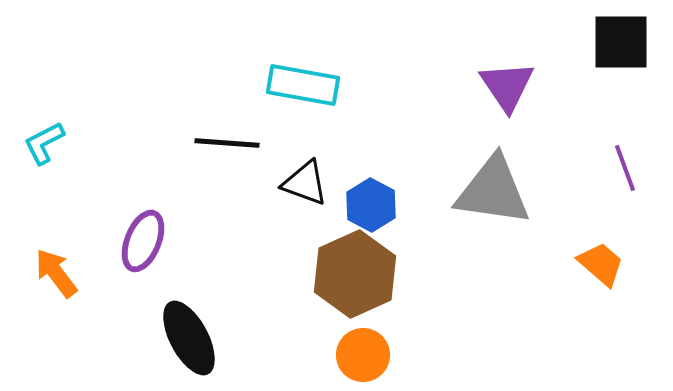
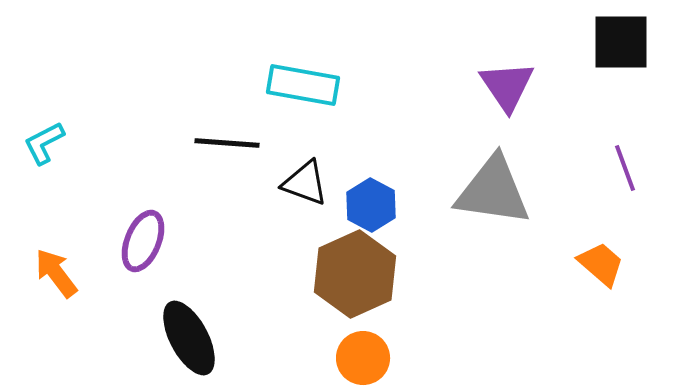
orange circle: moved 3 px down
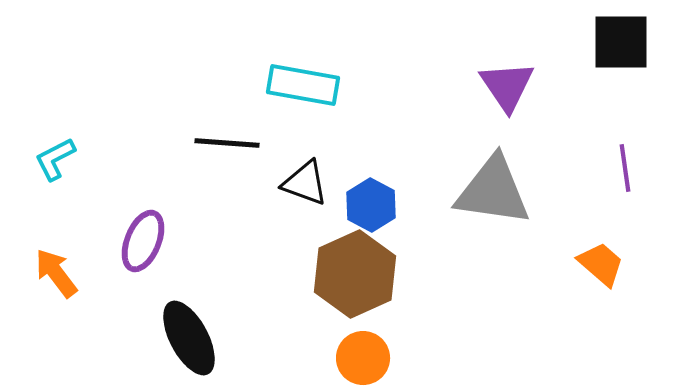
cyan L-shape: moved 11 px right, 16 px down
purple line: rotated 12 degrees clockwise
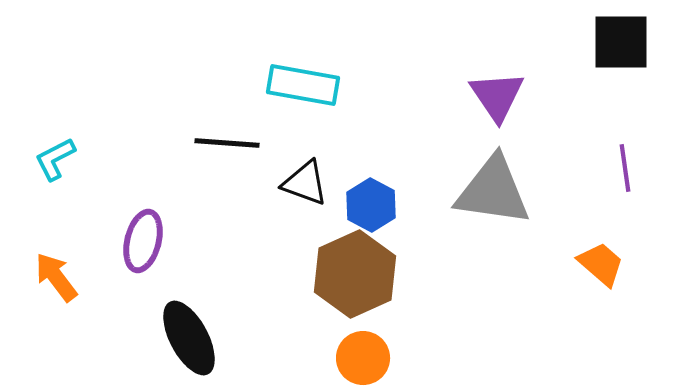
purple triangle: moved 10 px left, 10 px down
purple ellipse: rotated 8 degrees counterclockwise
orange arrow: moved 4 px down
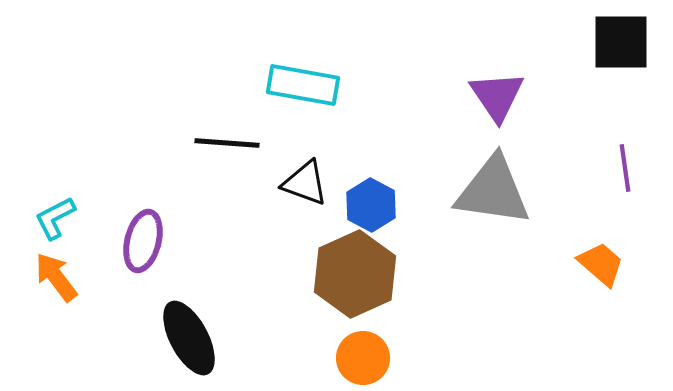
cyan L-shape: moved 59 px down
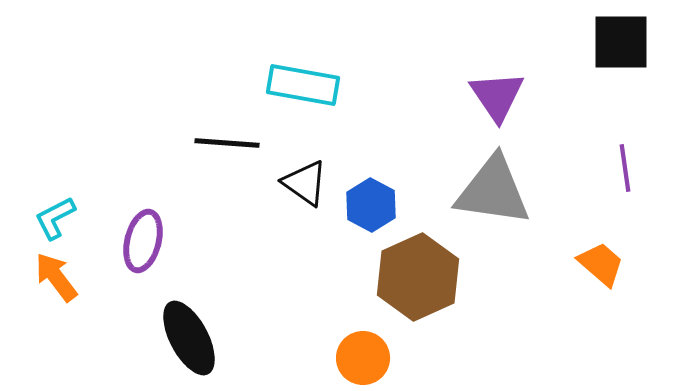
black triangle: rotated 15 degrees clockwise
brown hexagon: moved 63 px right, 3 px down
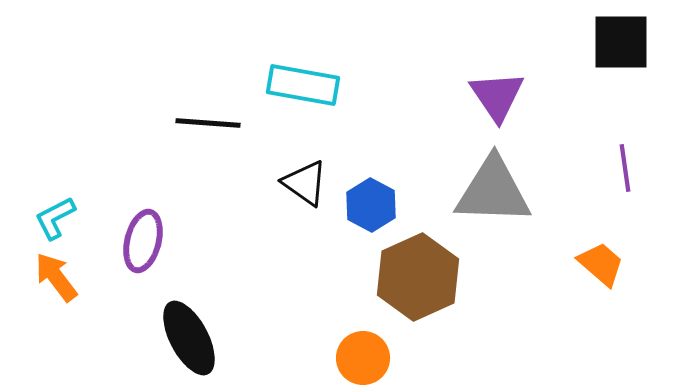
black line: moved 19 px left, 20 px up
gray triangle: rotated 6 degrees counterclockwise
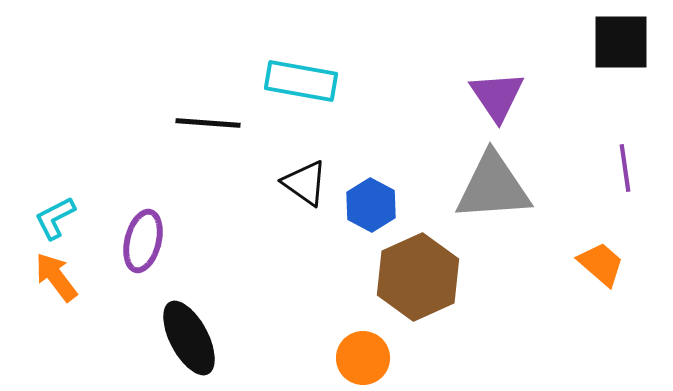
cyan rectangle: moved 2 px left, 4 px up
gray triangle: moved 4 px up; rotated 6 degrees counterclockwise
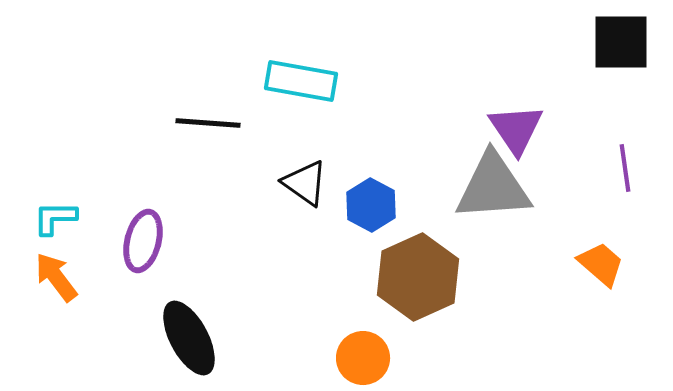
purple triangle: moved 19 px right, 33 px down
cyan L-shape: rotated 27 degrees clockwise
